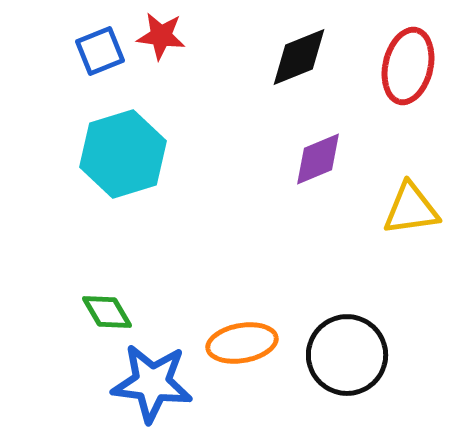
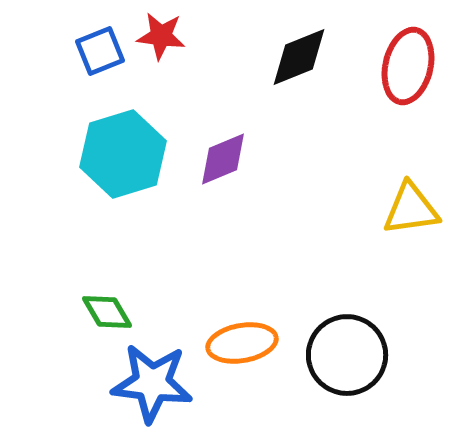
purple diamond: moved 95 px left
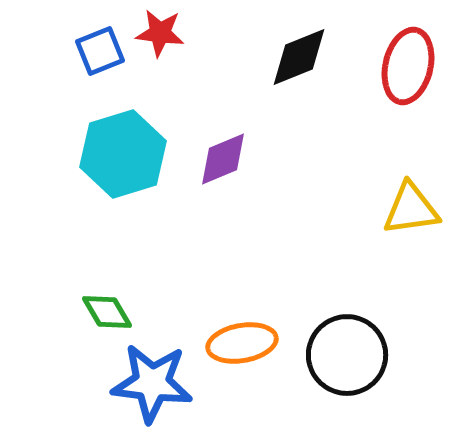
red star: moved 1 px left, 3 px up
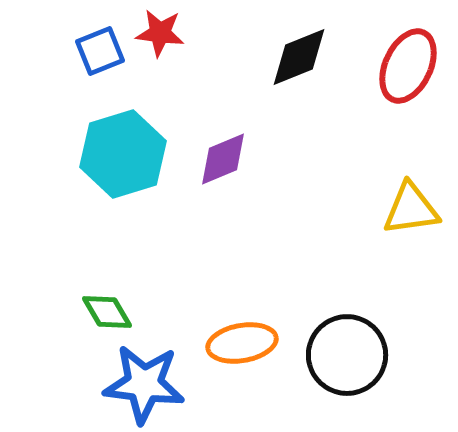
red ellipse: rotated 12 degrees clockwise
blue star: moved 8 px left, 1 px down
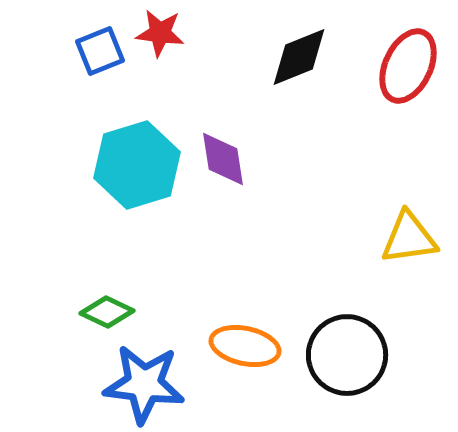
cyan hexagon: moved 14 px right, 11 px down
purple diamond: rotated 76 degrees counterclockwise
yellow triangle: moved 2 px left, 29 px down
green diamond: rotated 34 degrees counterclockwise
orange ellipse: moved 3 px right, 3 px down; rotated 22 degrees clockwise
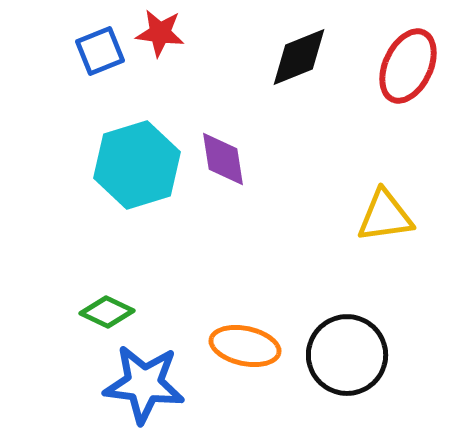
yellow triangle: moved 24 px left, 22 px up
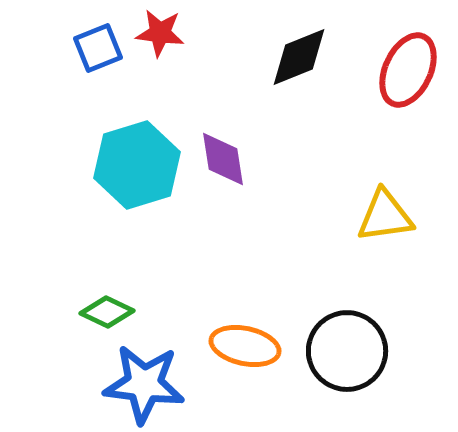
blue square: moved 2 px left, 3 px up
red ellipse: moved 4 px down
black circle: moved 4 px up
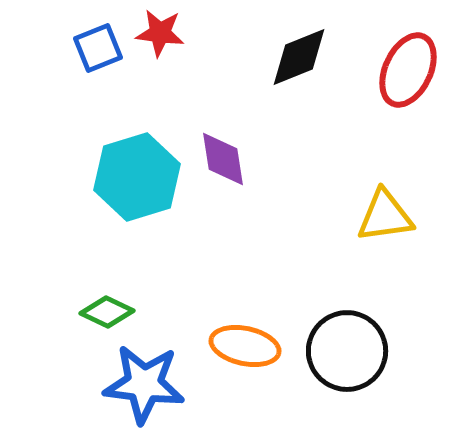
cyan hexagon: moved 12 px down
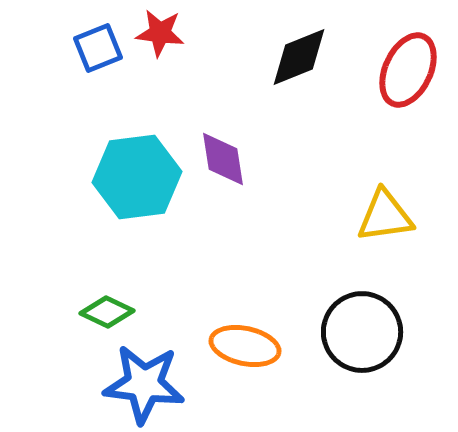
cyan hexagon: rotated 10 degrees clockwise
black circle: moved 15 px right, 19 px up
